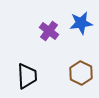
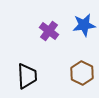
blue star: moved 3 px right, 2 px down
brown hexagon: moved 1 px right
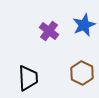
blue star: rotated 15 degrees counterclockwise
black trapezoid: moved 1 px right, 2 px down
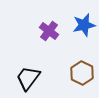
blue star: rotated 10 degrees clockwise
black trapezoid: rotated 140 degrees counterclockwise
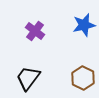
purple cross: moved 14 px left
brown hexagon: moved 1 px right, 5 px down
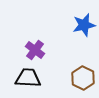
purple cross: moved 19 px down
black trapezoid: rotated 56 degrees clockwise
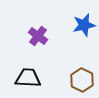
purple cross: moved 3 px right, 14 px up
brown hexagon: moved 1 px left, 2 px down
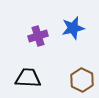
blue star: moved 11 px left, 3 px down
purple cross: rotated 36 degrees clockwise
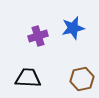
brown hexagon: moved 1 px up; rotated 20 degrees clockwise
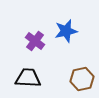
blue star: moved 7 px left, 3 px down
purple cross: moved 3 px left, 5 px down; rotated 36 degrees counterclockwise
